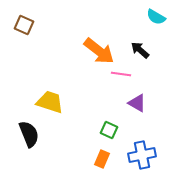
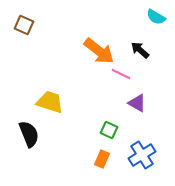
pink line: rotated 18 degrees clockwise
blue cross: rotated 20 degrees counterclockwise
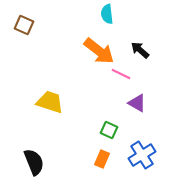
cyan semicircle: moved 49 px left, 3 px up; rotated 54 degrees clockwise
black semicircle: moved 5 px right, 28 px down
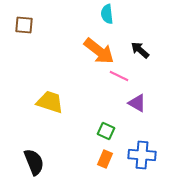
brown square: rotated 18 degrees counterclockwise
pink line: moved 2 px left, 2 px down
green square: moved 3 px left, 1 px down
blue cross: rotated 36 degrees clockwise
orange rectangle: moved 3 px right
